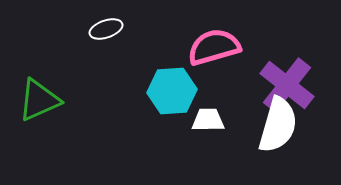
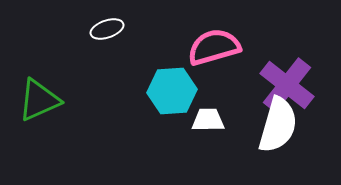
white ellipse: moved 1 px right
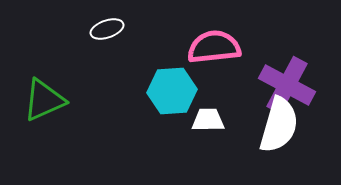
pink semicircle: rotated 10 degrees clockwise
purple cross: rotated 10 degrees counterclockwise
green triangle: moved 5 px right
white semicircle: moved 1 px right
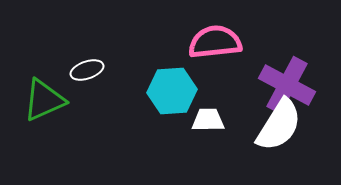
white ellipse: moved 20 px left, 41 px down
pink semicircle: moved 1 px right, 5 px up
white semicircle: rotated 16 degrees clockwise
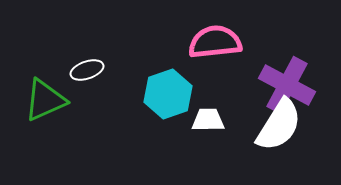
cyan hexagon: moved 4 px left, 3 px down; rotated 15 degrees counterclockwise
green triangle: moved 1 px right
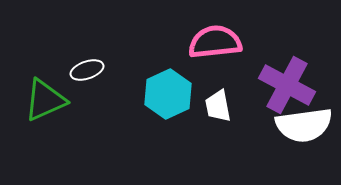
cyan hexagon: rotated 6 degrees counterclockwise
white trapezoid: moved 10 px right, 14 px up; rotated 100 degrees counterclockwise
white semicircle: moved 25 px right; rotated 50 degrees clockwise
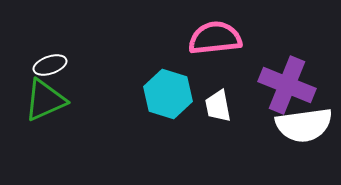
pink semicircle: moved 4 px up
white ellipse: moved 37 px left, 5 px up
purple cross: rotated 6 degrees counterclockwise
cyan hexagon: rotated 18 degrees counterclockwise
